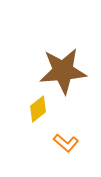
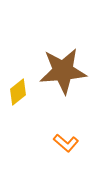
yellow diamond: moved 20 px left, 17 px up
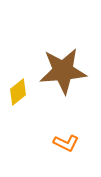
orange L-shape: rotated 15 degrees counterclockwise
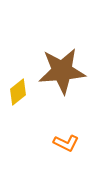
brown star: moved 1 px left
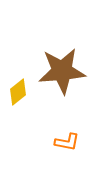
orange L-shape: moved 1 px right, 1 px up; rotated 15 degrees counterclockwise
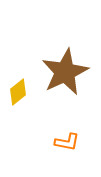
brown star: moved 3 px right, 1 px down; rotated 21 degrees counterclockwise
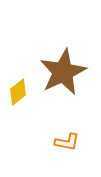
brown star: moved 2 px left
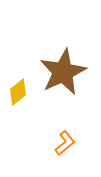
orange L-shape: moved 2 px left, 1 px down; rotated 50 degrees counterclockwise
